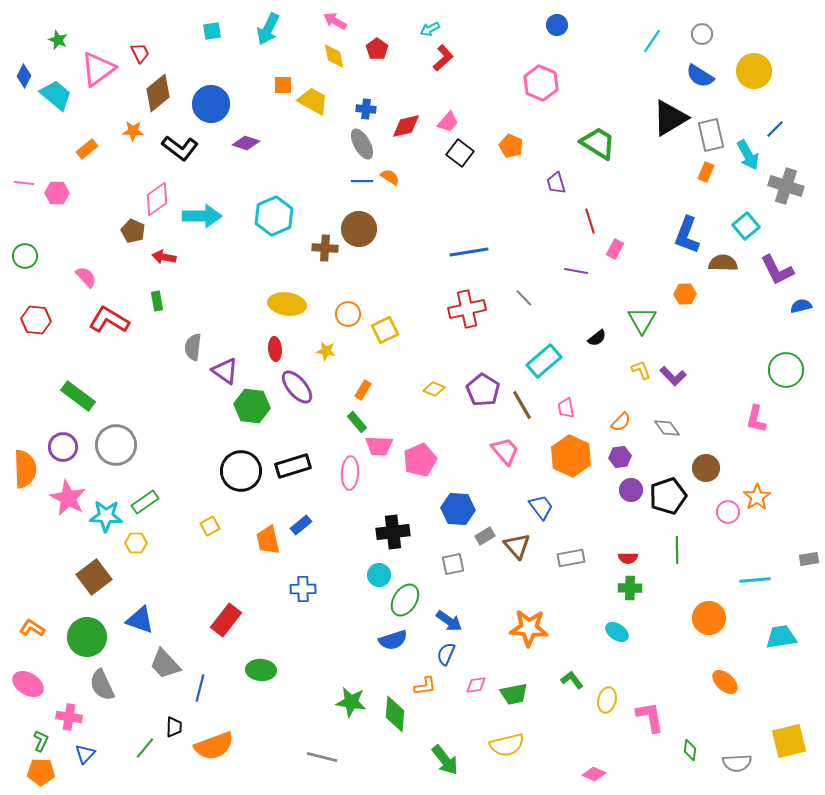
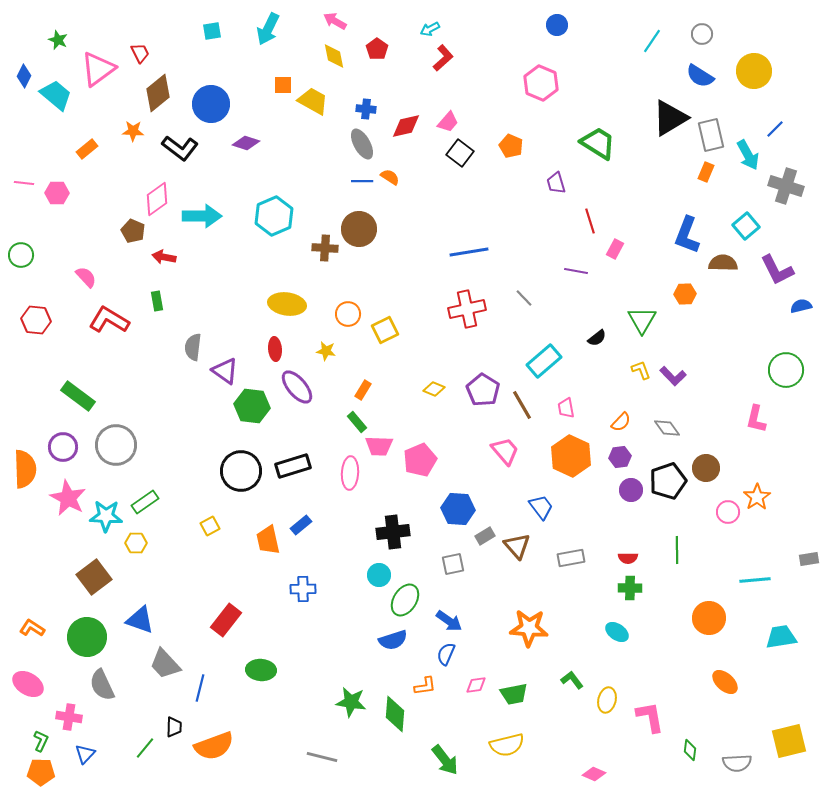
green circle at (25, 256): moved 4 px left, 1 px up
black pentagon at (668, 496): moved 15 px up
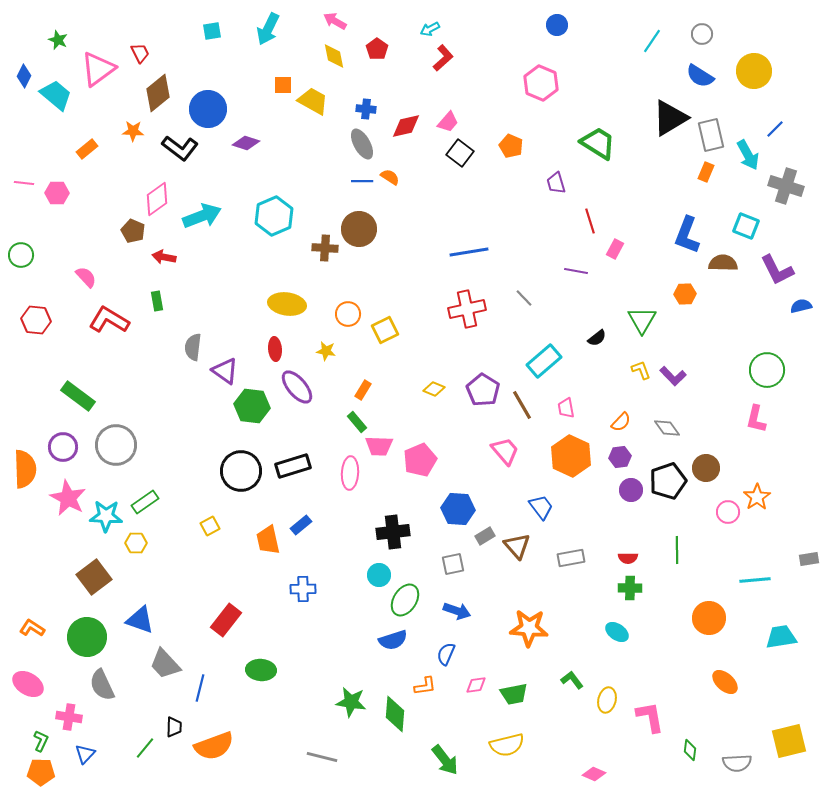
blue circle at (211, 104): moved 3 px left, 5 px down
cyan arrow at (202, 216): rotated 21 degrees counterclockwise
cyan square at (746, 226): rotated 28 degrees counterclockwise
green circle at (786, 370): moved 19 px left
blue arrow at (449, 621): moved 8 px right, 10 px up; rotated 16 degrees counterclockwise
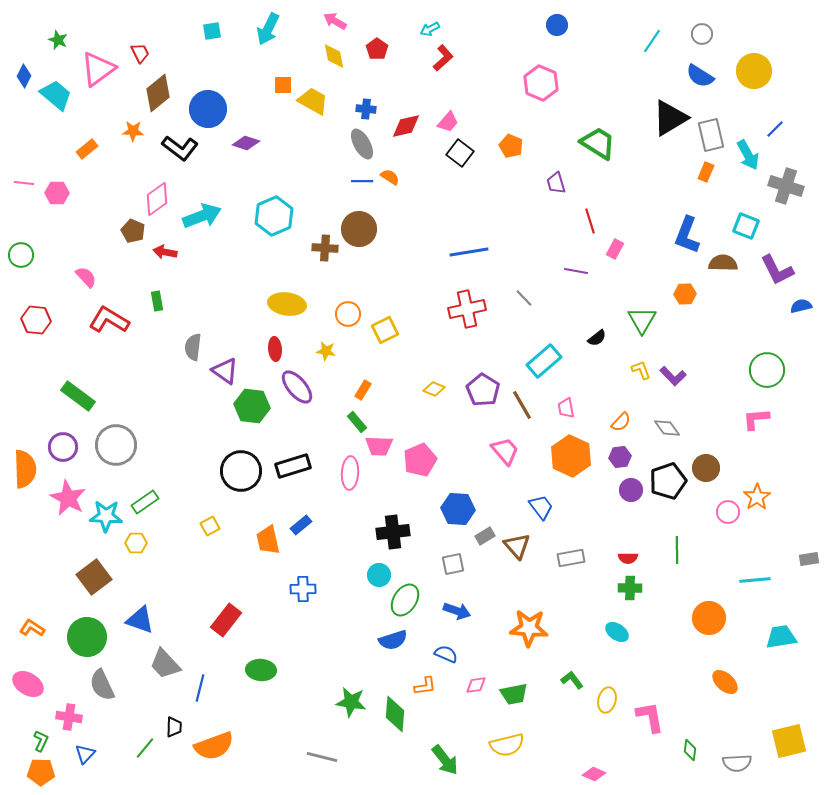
red arrow at (164, 257): moved 1 px right, 5 px up
pink L-shape at (756, 419): rotated 72 degrees clockwise
blue semicircle at (446, 654): rotated 90 degrees clockwise
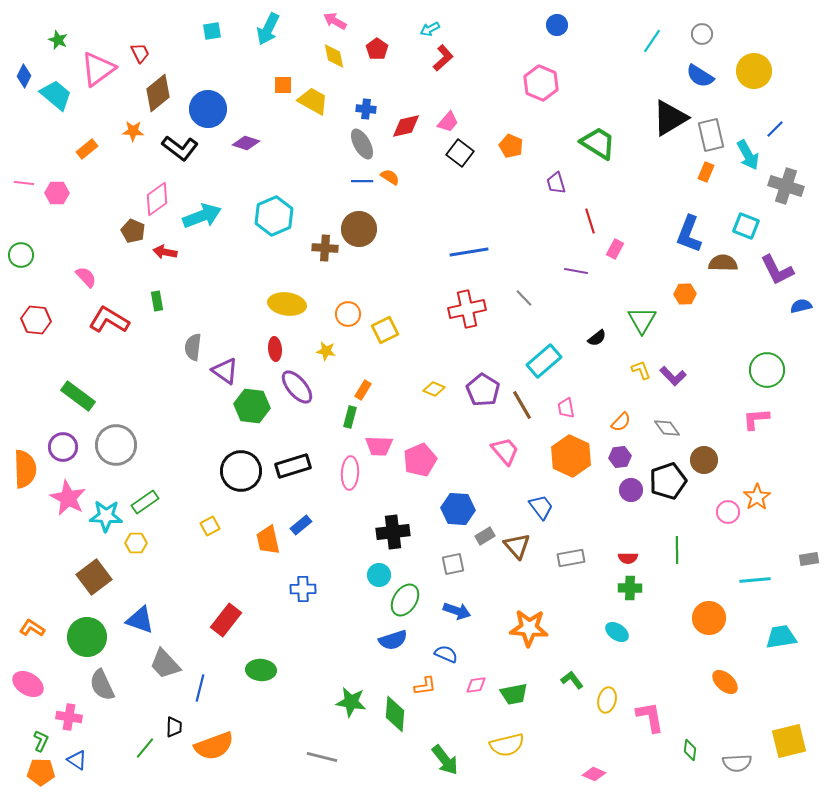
blue L-shape at (687, 235): moved 2 px right, 1 px up
green rectangle at (357, 422): moved 7 px left, 5 px up; rotated 55 degrees clockwise
brown circle at (706, 468): moved 2 px left, 8 px up
blue triangle at (85, 754): moved 8 px left, 6 px down; rotated 40 degrees counterclockwise
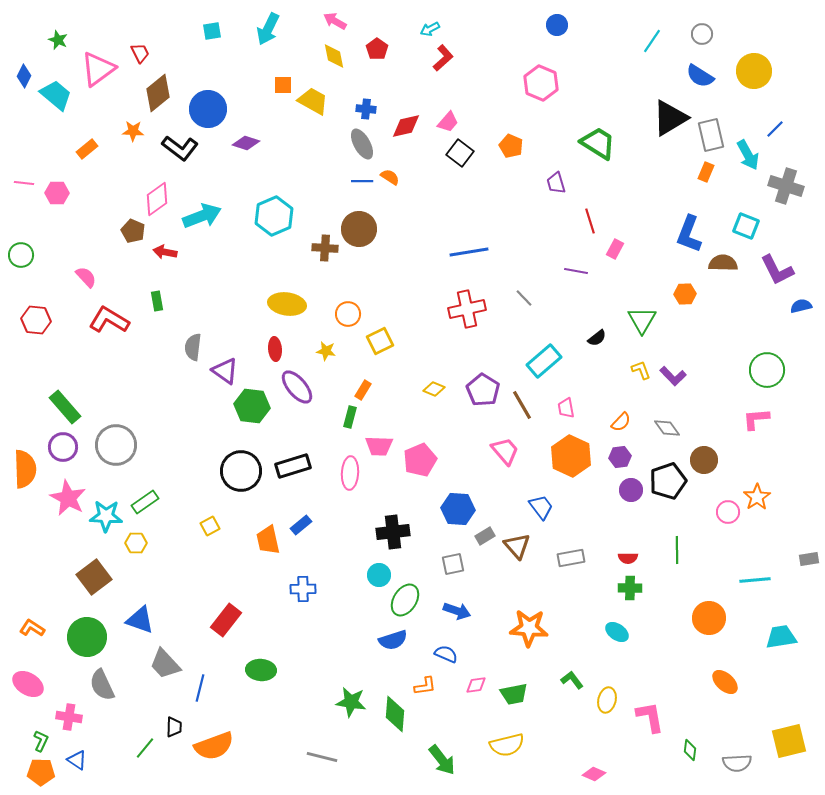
yellow square at (385, 330): moved 5 px left, 11 px down
green rectangle at (78, 396): moved 13 px left, 11 px down; rotated 12 degrees clockwise
green arrow at (445, 760): moved 3 px left
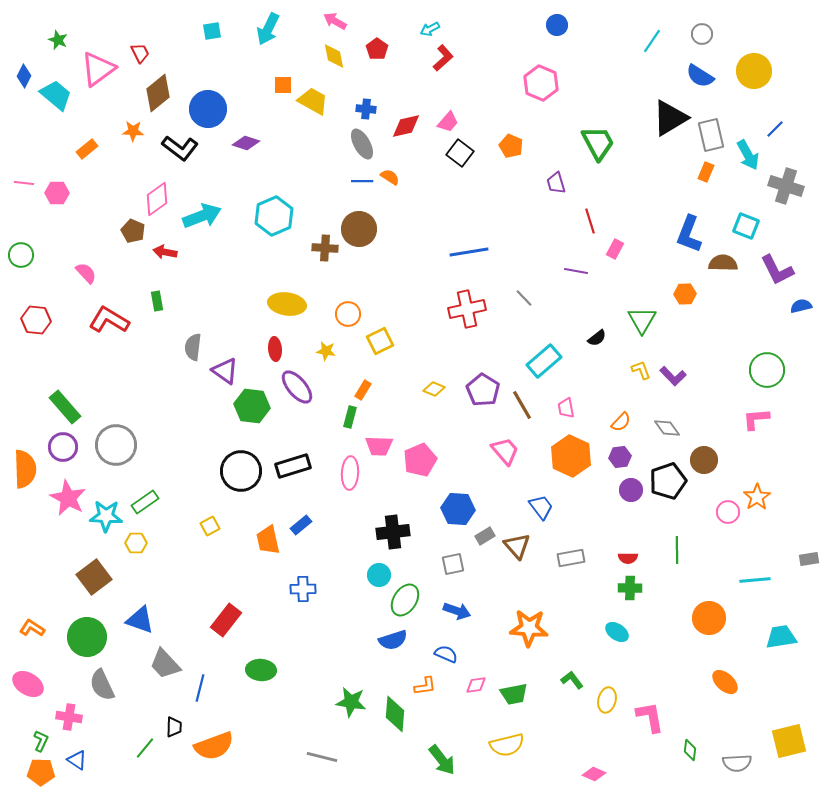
green trapezoid at (598, 143): rotated 30 degrees clockwise
pink semicircle at (86, 277): moved 4 px up
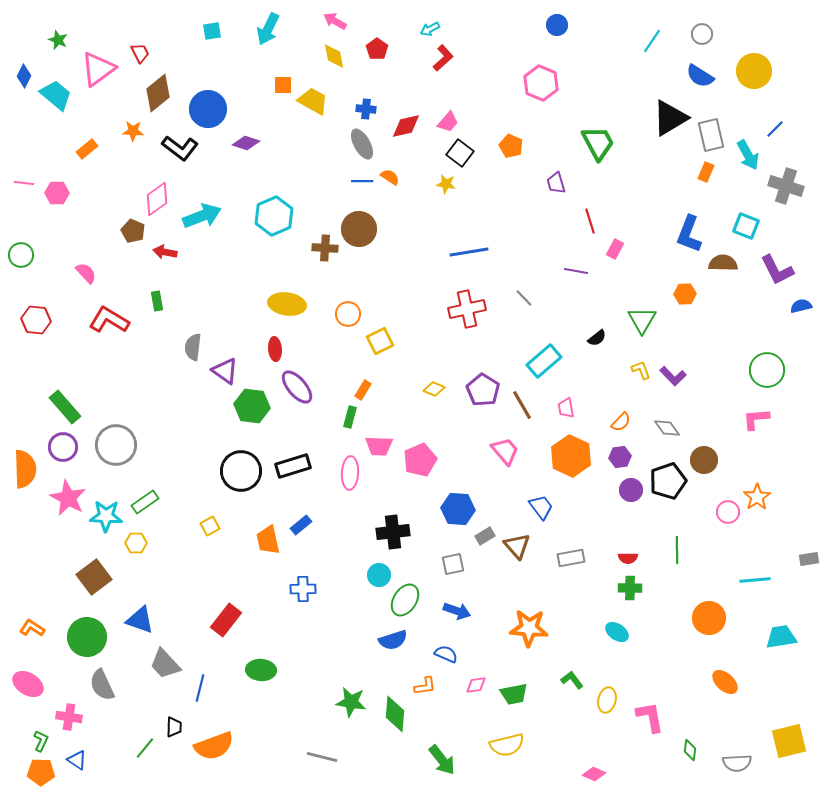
yellow star at (326, 351): moved 120 px right, 167 px up
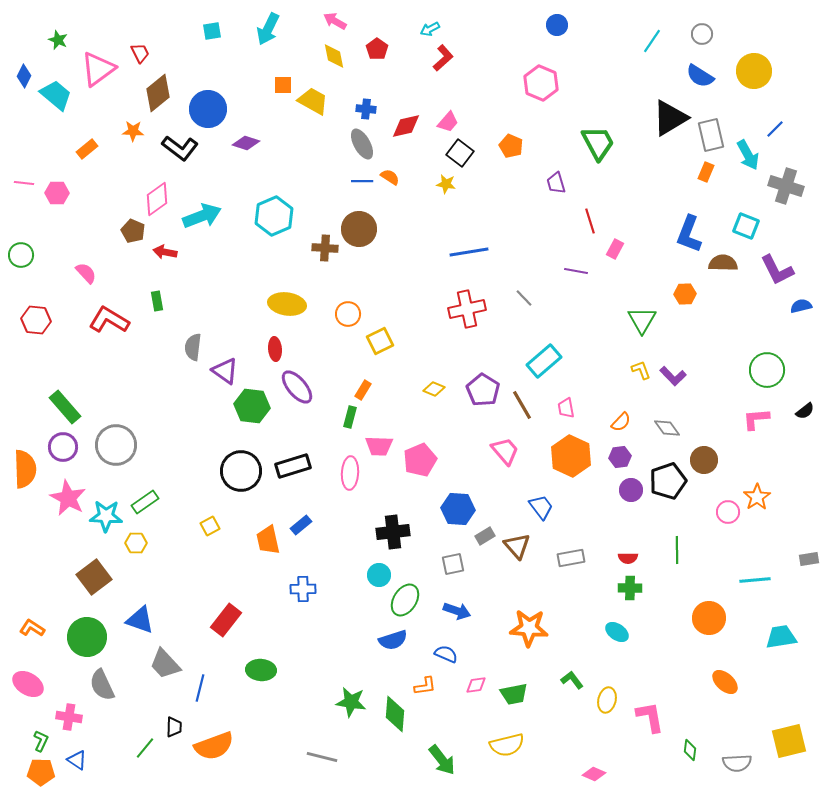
black semicircle at (597, 338): moved 208 px right, 73 px down
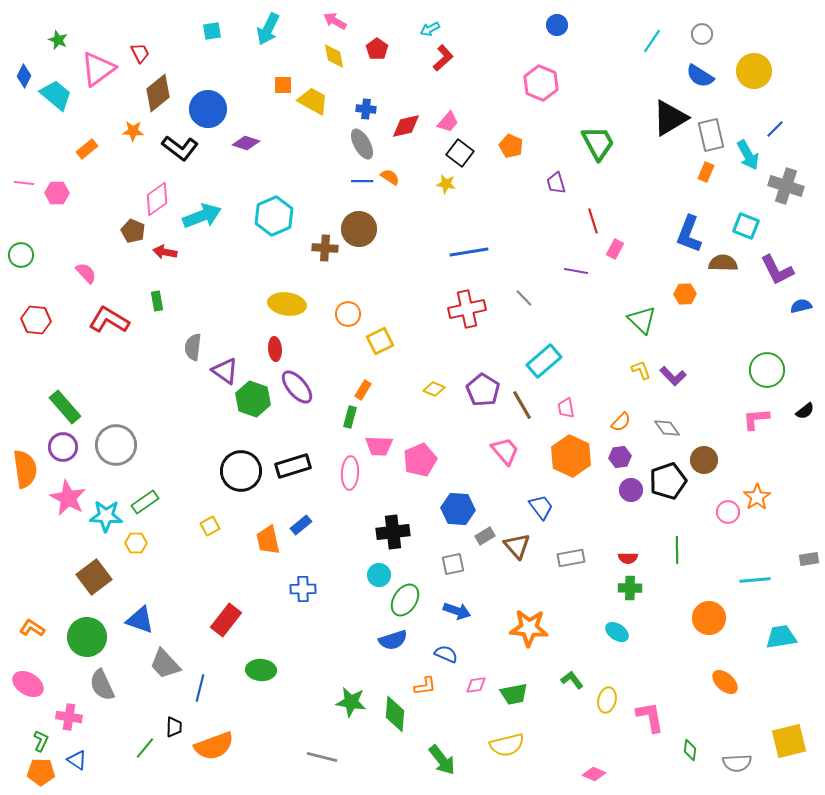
red line at (590, 221): moved 3 px right
green triangle at (642, 320): rotated 16 degrees counterclockwise
green hexagon at (252, 406): moved 1 px right, 7 px up; rotated 12 degrees clockwise
orange semicircle at (25, 469): rotated 6 degrees counterclockwise
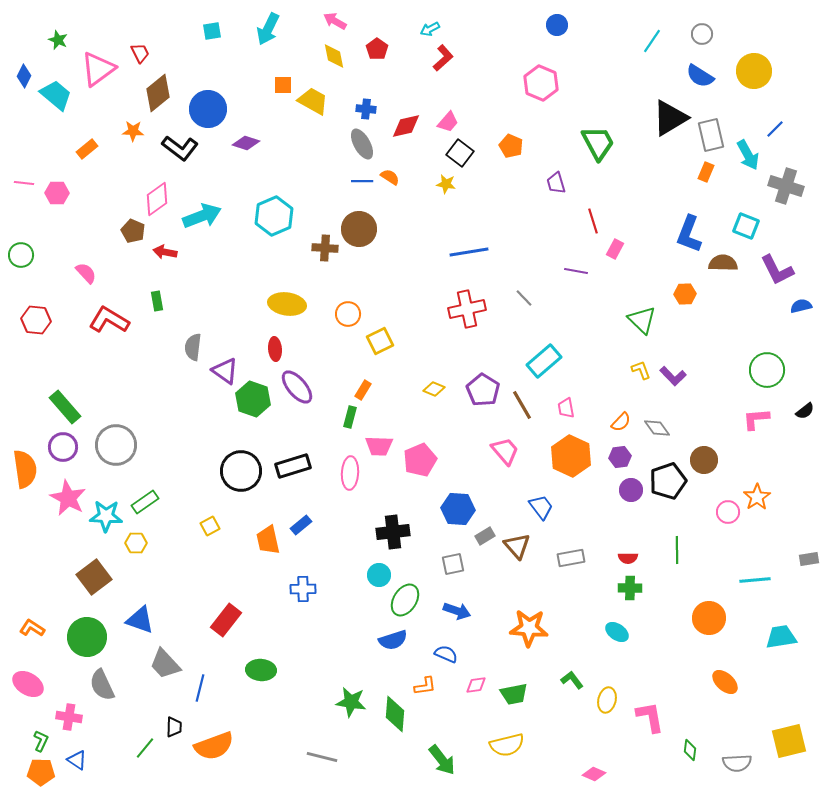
gray diamond at (667, 428): moved 10 px left
